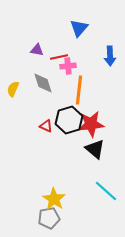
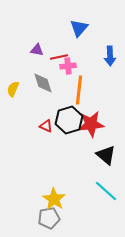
black triangle: moved 11 px right, 6 px down
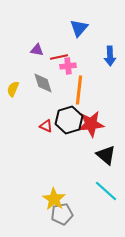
gray pentagon: moved 13 px right, 4 px up
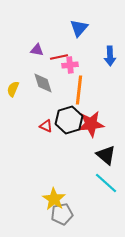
pink cross: moved 2 px right, 1 px up
cyan line: moved 8 px up
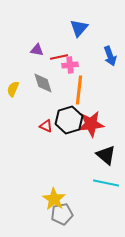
blue arrow: rotated 18 degrees counterclockwise
cyan line: rotated 30 degrees counterclockwise
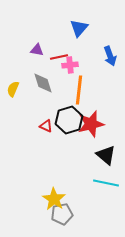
red star: rotated 8 degrees counterclockwise
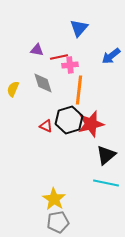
blue arrow: moved 1 px right; rotated 72 degrees clockwise
black triangle: rotated 40 degrees clockwise
gray pentagon: moved 4 px left, 8 px down
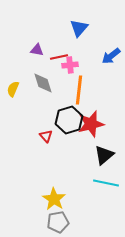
red triangle: moved 10 px down; rotated 24 degrees clockwise
black triangle: moved 2 px left
